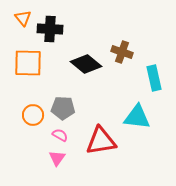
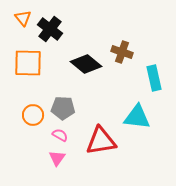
black cross: rotated 35 degrees clockwise
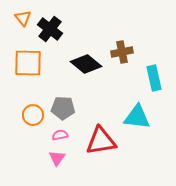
brown cross: rotated 30 degrees counterclockwise
pink semicircle: rotated 42 degrees counterclockwise
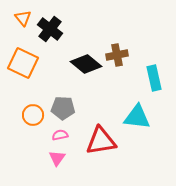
brown cross: moved 5 px left, 3 px down
orange square: moved 5 px left; rotated 24 degrees clockwise
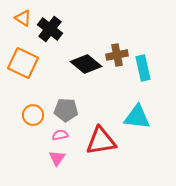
orange triangle: rotated 18 degrees counterclockwise
cyan rectangle: moved 11 px left, 10 px up
gray pentagon: moved 3 px right, 2 px down
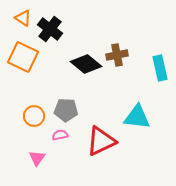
orange square: moved 6 px up
cyan rectangle: moved 17 px right
orange circle: moved 1 px right, 1 px down
red triangle: rotated 16 degrees counterclockwise
pink triangle: moved 20 px left
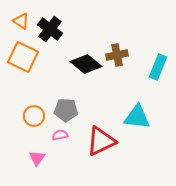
orange triangle: moved 2 px left, 3 px down
cyan rectangle: moved 2 px left, 1 px up; rotated 35 degrees clockwise
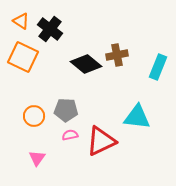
pink semicircle: moved 10 px right
